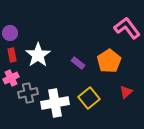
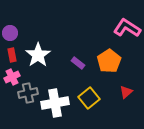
pink L-shape: rotated 20 degrees counterclockwise
pink cross: moved 1 px right, 1 px up
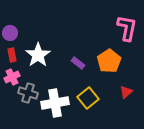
pink L-shape: rotated 68 degrees clockwise
gray cross: rotated 30 degrees clockwise
yellow square: moved 1 px left
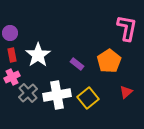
purple rectangle: moved 1 px left, 1 px down
gray cross: rotated 30 degrees clockwise
white cross: moved 2 px right, 8 px up
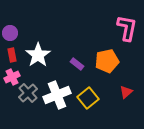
orange pentagon: moved 2 px left; rotated 20 degrees clockwise
white cross: rotated 12 degrees counterclockwise
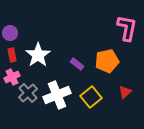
red triangle: moved 1 px left
yellow square: moved 3 px right, 1 px up
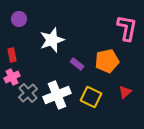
purple circle: moved 9 px right, 14 px up
white star: moved 14 px right, 15 px up; rotated 15 degrees clockwise
yellow square: rotated 25 degrees counterclockwise
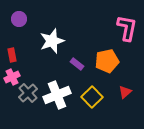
white star: moved 1 px down
yellow square: moved 1 px right; rotated 20 degrees clockwise
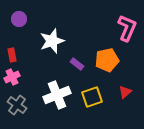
pink L-shape: rotated 12 degrees clockwise
orange pentagon: moved 1 px up
gray cross: moved 11 px left, 12 px down; rotated 12 degrees counterclockwise
yellow square: rotated 25 degrees clockwise
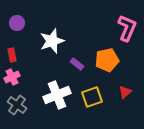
purple circle: moved 2 px left, 4 px down
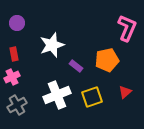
white star: moved 4 px down
red rectangle: moved 2 px right, 1 px up
purple rectangle: moved 1 px left, 2 px down
gray cross: rotated 24 degrees clockwise
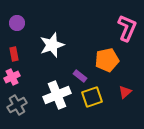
purple rectangle: moved 4 px right, 10 px down
